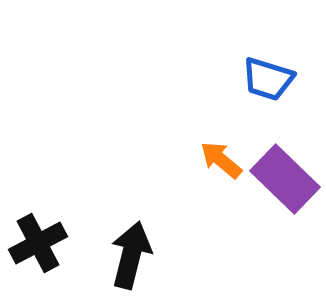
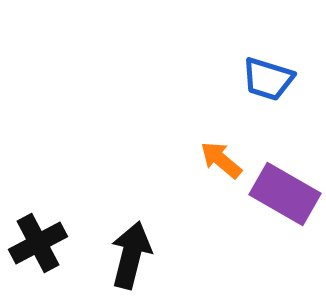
purple rectangle: moved 15 px down; rotated 14 degrees counterclockwise
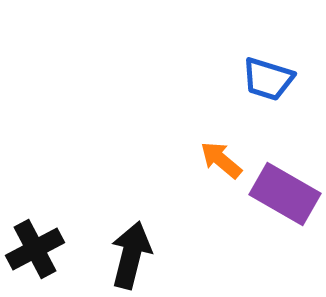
black cross: moved 3 px left, 6 px down
